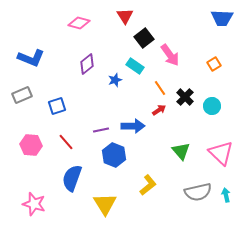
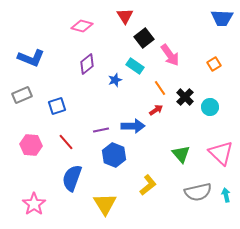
pink diamond: moved 3 px right, 3 px down
cyan circle: moved 2 px left, 1 px down
red arrow: moved 3 px left
green triangle: moved 3 px down
pink star: rotated 20 degrees clockwise
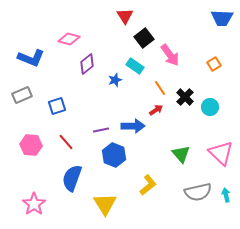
pink diamond: moved 13 px left, 13 px down
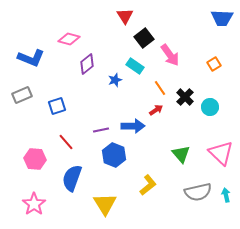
pink hexagon: moved 4 px right, 14 px down
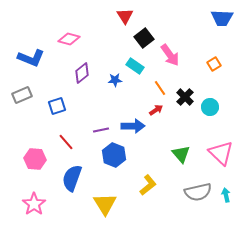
purple diamond: moved 5 px left, 9 px down
blue star: rotated 16 degrees clockwise
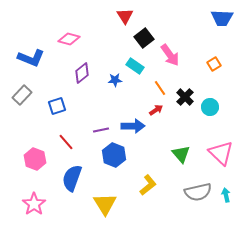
gray rectangle: rotated 24 degrees counterclockwise
pink hexagon: rotated 15 degrees clockwise
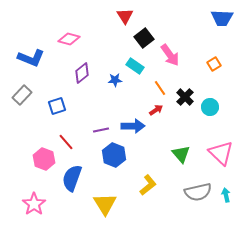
pink hexagon: moved 9 px right
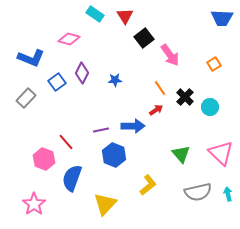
cyan rectangle: moved 40 px left, 52 px up
purple diamond: rotated 25 degrees counterclockwise
gray rectangle: moved 4 px right, 3 px down
blue square: moved 24 px up; rotated 18 degrees counterclockwise
cyan arrow: moved 2 px right, 1 px up
yellow triangle: rotated 15 degrees clockwise
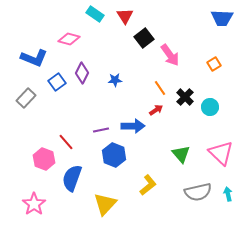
blue L-shape: moved 3 px right
